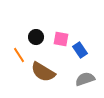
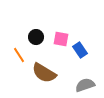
brown semicircle: moved 1 px right, 1 px down
gray semicircle: moved 6 px down
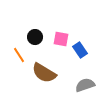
black circle: moved 1 px left
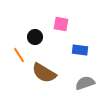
pink square: moved 15 px up
blue rectangle: rotated 49 degrees counterclockwise
gray semicircle: moved 2 px up
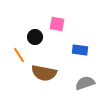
pink square: moved 4 px left
brown semicircle: rotated 20 degrees counterclockwise
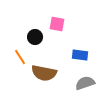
blue rectangle: moved 5 px down
orange line: moved 1 px right, 2 px down
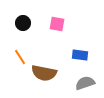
black circle: moved 12 px left, 14 px up
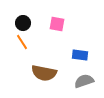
orange line: moved 2 px right, 15 px up
gray semicircle: moved 1 px left, 2 px up
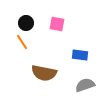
black circle: moved 3 px right
gray semicircle: moved 1 px right, 4 px down
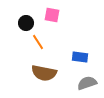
pink square: moved 5 px left, 9 px up
orange line: moved 16 px right
blue rectangle: moved 2 px down
gray semicircle: moved 2 px right, 2 px up
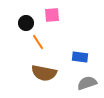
pink square: rotated 14 degrees counterclockwise
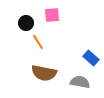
blue rectangle: moved 11 px right, 1 px down; rotated 35 degrees clockwise
gray semicircle: moved 7 px left, 1 px up; rotated 30 degrees clockwise
